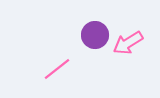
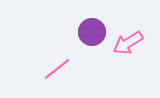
purple circle: moved 3 px left, 3 px up
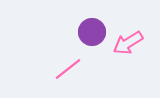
pink line: moved 11 px right
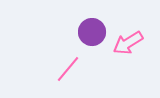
pink line: rotated 12 degrees counterclockwise
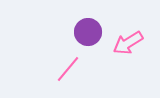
purple circle: moved 4 px left
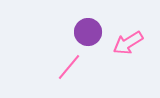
pink line: moved 1 px right, 2 px up
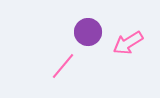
pink line: moved 6 px left, 1 px up
